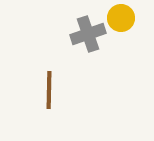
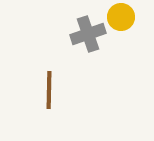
yellow circle: moved 1 px up
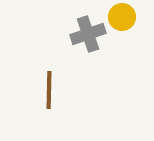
yellow circle: moved 1 px right
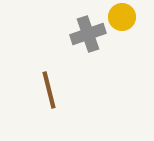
brown line: rotated 15 degrees counterclockwise
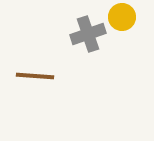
brown line: moved 14 px left, 14 px up; rotated 72 degrees counterclockwise
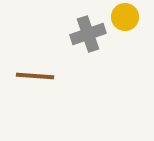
yellow circle: moved 3 px right
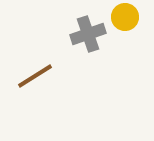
brown line: rotated 36 degrees counterclockwise
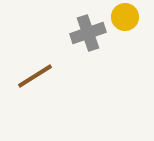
gray cross: moved 1 px up
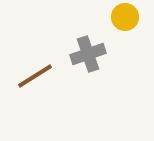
gray cross: moved 21 px down
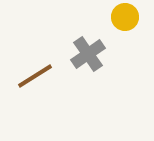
gray cross: rotated 16 degrees counterclockwise
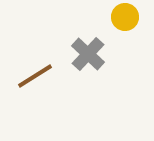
gray cross: rotated 12 degrees counterclockwise
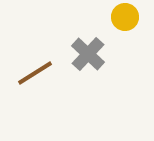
brown line: moved 3 px up
